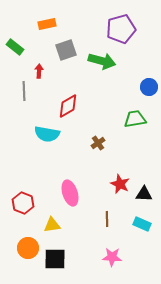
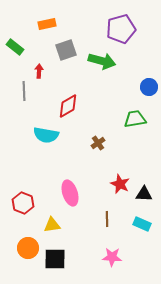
cyan semicircle: moved 1 px left, 1 px down
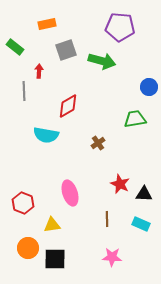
purple pentagon: moved 1 px left, 2 px up; rotated 20 degrees clockwise
cyan rectangle: moved 1 px left
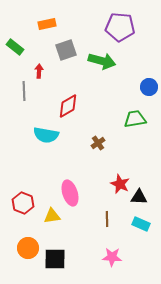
black triangle: moved 5 px left, 3 px down
yellow triangle: moved 9 px up
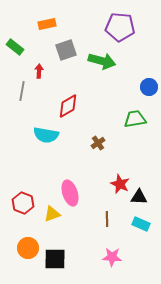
gray line: moved 2 px left; rotated 12 degrees clockwise
yellow triangle: moved 2 px up; rotated 12 degrees counterclockwise
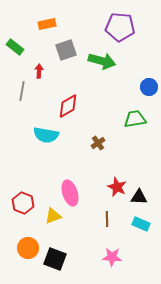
red star: moved 3 px left, 3 px down
yellow triangle: moved 1 px right, 2 px down
black square: rotated 20 degrees clockwise
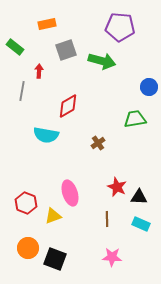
red hexagon: moved 3 px right
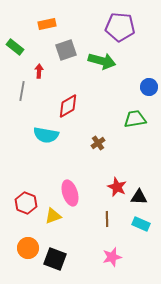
pink star: rotated 18 degrees counterclockwise
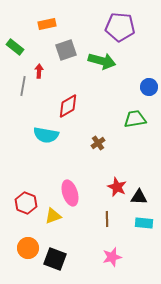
gray line: moved 1 px right, 5 px up
cyan rectangle: moved 3 px right, 1 px up; rotated 18 degrees counterclockwise
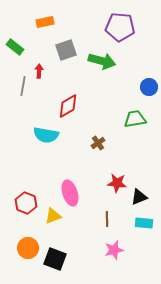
orange rectangle: moved 2 px left, 2 px up
red star: moved 4 px up; rotated 18 degrees counterclockwise
black triangle: rotated 24 degrees counterclockwise
pink star: moved 2 px right, 7 px up
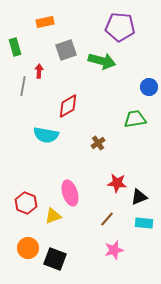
green rectangle: rotated 36 degrees clockwise
brown line: rotated 42 degrees clockwise
